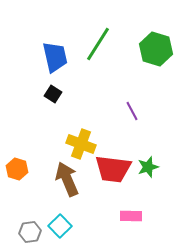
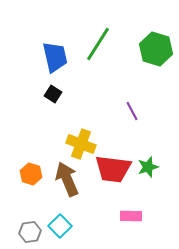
orange hexagon: moved 14 px right, 5 px down
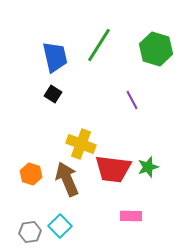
green line: moved 1 px right, 1 px down
purple line: moved 11 px up
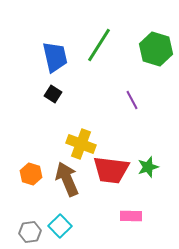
red trapezoid: moved 2 px left, 1 px down
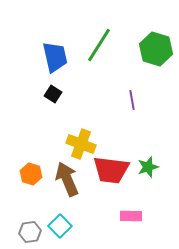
purple line: rotated 18 degrees clockwise
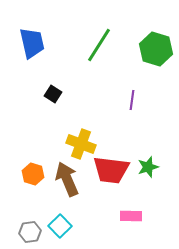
blue trapezoid: moved 23 px left, 14 px up
purple line: rotated 18 degrees clockwise
orange hexagon: moved 2 px right
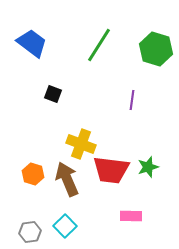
blue trapezoid: rotated 40 degrees counterclockwise
black square: rotated 12 degrees counterclockwise
cyan square: moved 5 px right
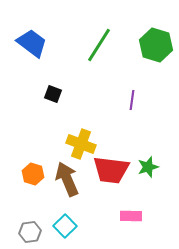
green hexagon: moved 4 px up
